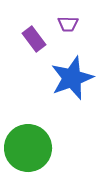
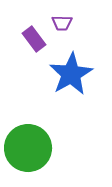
purple trapezoid: moved 6 px left, 1 px up
blue star: moved 1 px left, 4 px up; rotated 9 degrees counterclockwise
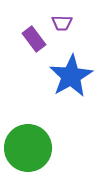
blue star: moved 2 px down
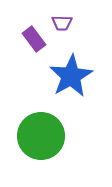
green circle: moved 13 px right, 12 px up
